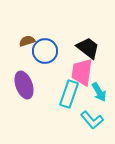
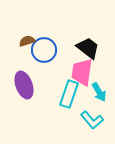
blue circle: moved 1 px left, 1 px up
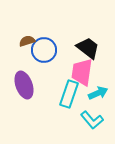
cyan arrow: moved 1 px left, 1 px down; rotated 84 degrees counterclockwise
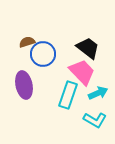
brown semicircle: moved 1 px down
blue circle: moved 1 px left, 4 px down
pink trapezoid: rotated 128 degrees clockwise
purple ellipse: rotated 8 degrees clockwise
cyan rectangle: moved 1 px left, 1 px down
cyan L-shape: moved 3 px right; rotated 20 degrees counterclockwise
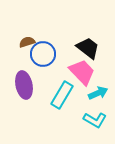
cyan rectangle: moved 6 px left; rotated 12 degrees clockwise
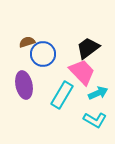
black trapezoid: rotated 75 degrees counterclockwise
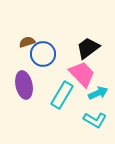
pink trapezoid: moved 2 px down
